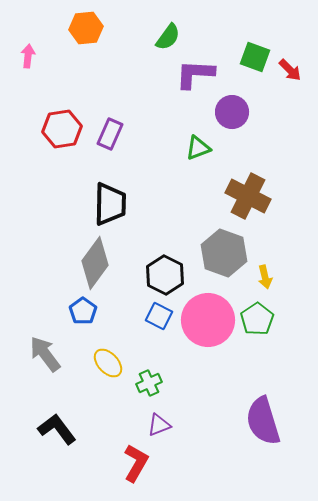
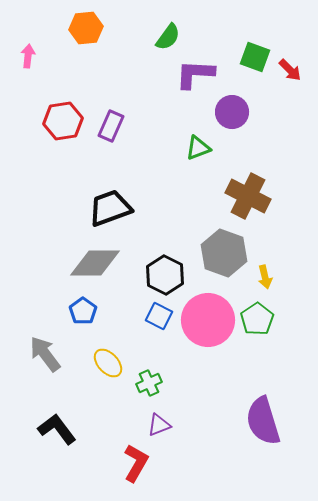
red hexagon: moved 1 px right, 8 px up
purple rectangle: moved 1 px right, 8 px up
black trapezoid: moved 4 px down; rotated 111 degrees counterclockwise
gray diamond: rotated 54 degrees clockwise
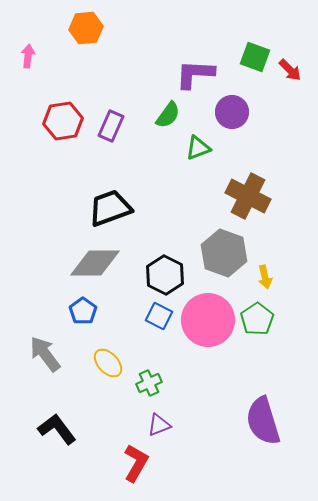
green semicircle: moved 78 px down
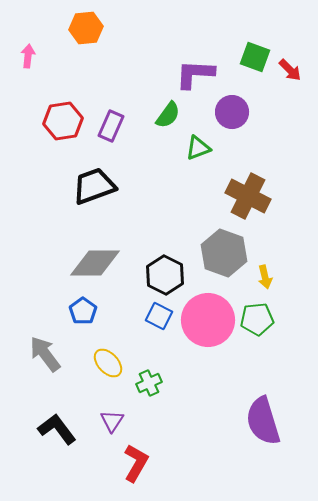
black trapezoid: moved 16 px left, 22 px up
green pentagon: rotated 28 degrees clockwise
purple triangle: moved 47 px left, 4 px up; rotated 35 degrees counterclockwise
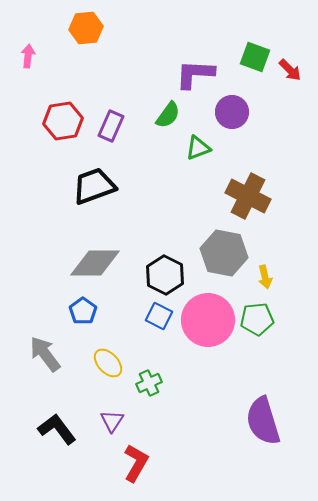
gray hexagon: rotated 9 degrees counterclockwise
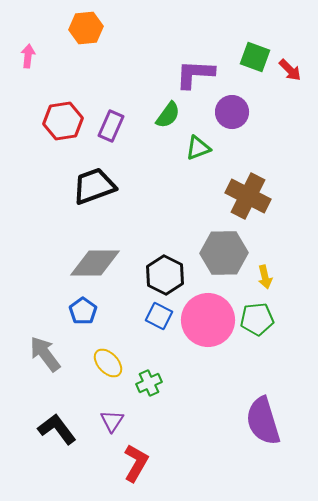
gray hexagon: rotated 12 degrees counterclockwise
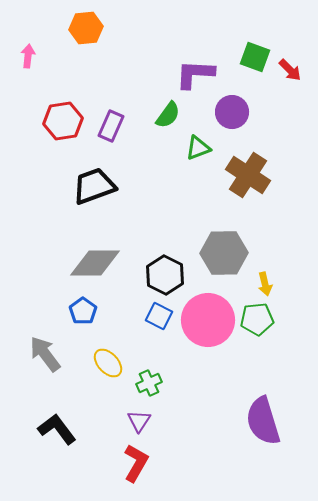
brown cross: moved 21 px up; rotated 6 degrees clockwise
yellow arrow: moved 7 px down
purple triangle: moved 27 px right
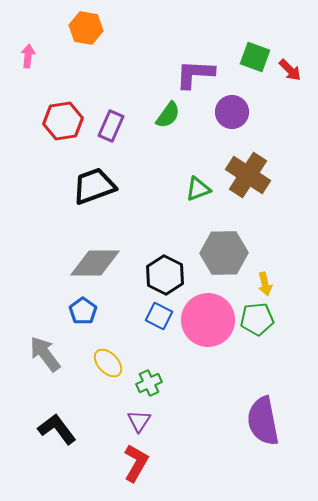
orange hexagon: rotated 16 degrees clockwise
green triangle: moved 41 px down
purple semicircle: rotated 6 degrees clockwise
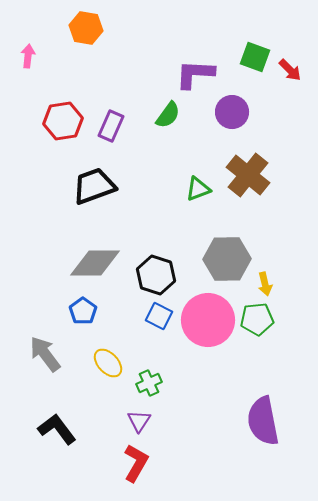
brown cross: rotated 6 degrees clockwise
gray hexagon: moved 3 px right, 6 px down
black hexagon: moved 9 px left; rotated 9 degrees counterclockwise
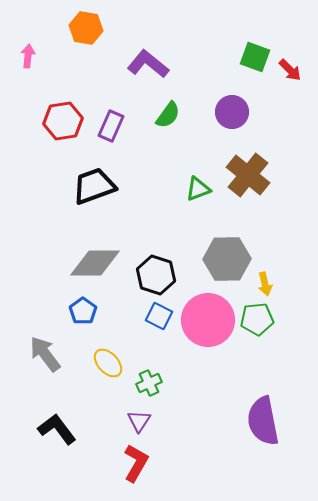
purple L-shape: moved 47 px left, 10 px up; rotated 36 degrees clockwise
